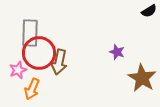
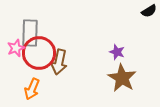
pink star: moved 2 px left, 22 px up
brown star: moved 20 px left
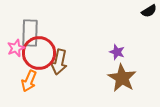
orange arrow: moved 3 px left, 8 px up
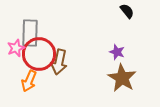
black semicircle: moved 22 px left; rotated 98 degrees counterclockwise
red circle: moved 1 px down
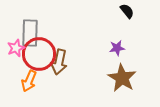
purple star: moved 4 px up; rotated 28 degrees counterclockwise
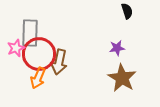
black semicircle: rotated 21 degrees clockwise
orange arrow: moved 9 px right, 3 px up
